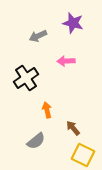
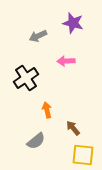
yellow square: rotated 20 degrees counterclockwise
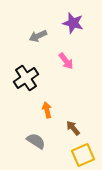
pink arrow: rotated 126 degrees counterclockwise
gray semicircle: rotated 108 degrees counterclockwise
yellow square: rotated 30 degrees counterclockwise
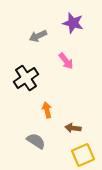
brown arrow: rotated 42 degrees counterclockwise
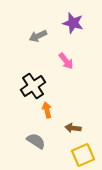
black cross: moved 7 px right, 8 px down
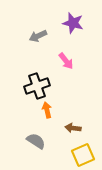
black cross: moved 4 px right; rotated 15 degrees clockwise
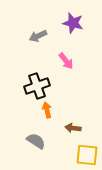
yellow square: moved 4 px right; rotated 30 degrees clockwise
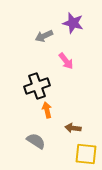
gray arrow: moved 6 px right
yellow square: moved 1 px left, 1 px up
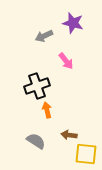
brown arrow: moved 4 px left, 7 px down
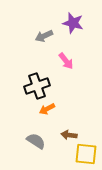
orange arrow: moved 1 px up; rotated 105 degrees counterclockwise
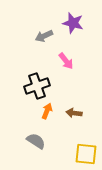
orange arrow: moved 2 px down; rotated 140 degrees clockwise
brown arrow: moved 5 px right, 22 px up
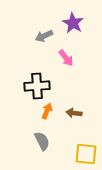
purple star: rotated 15 degrees clockwise
pink arrow: moved 3 px up
black cross: rotated 15 degrees clockwise
gray semicircle: moved 6 px right; rotated 30 degrees clockwise
